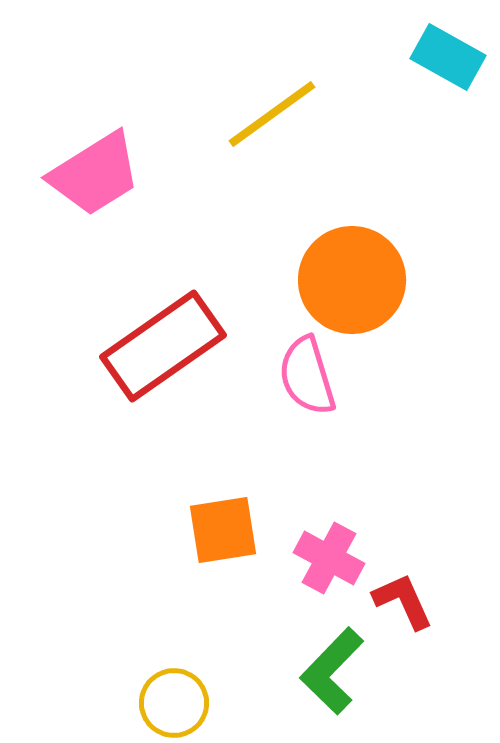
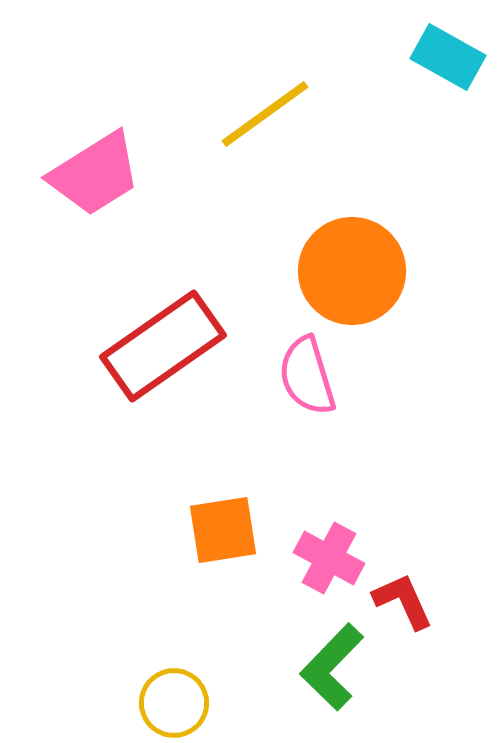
yellow line: moved 7 px left
orange circle: moved 9 px up
green L-shape: moved 4 px up
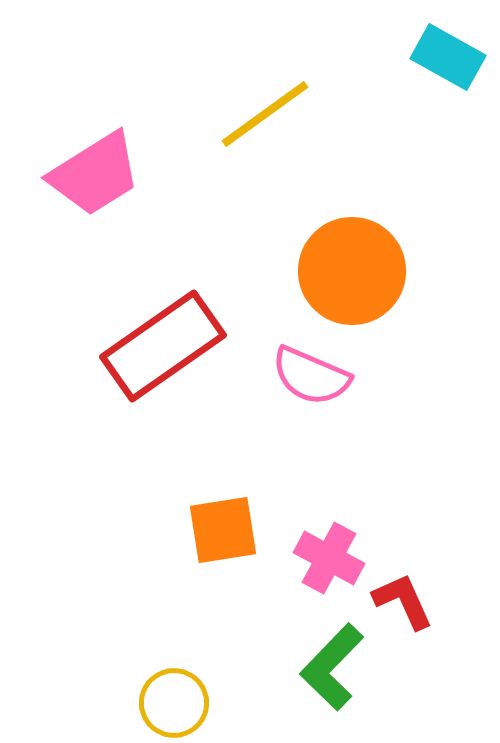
pink semicircle: moved 4 px right; rotated 50 degrees counterclockwise
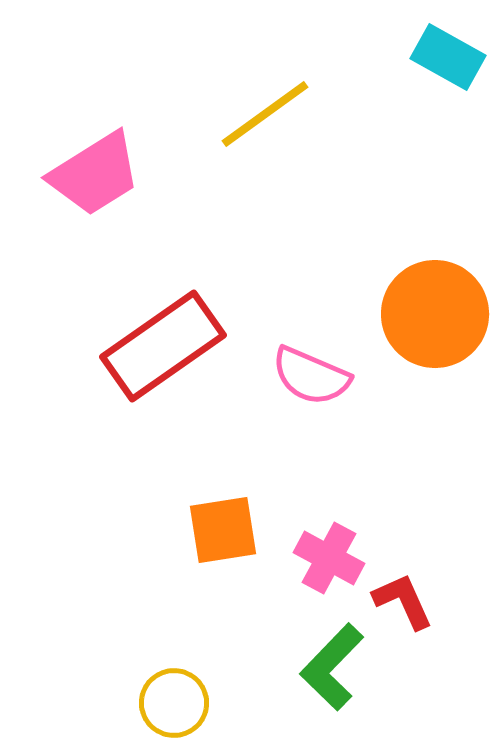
orange circle: moved 83 px right, 43 px down
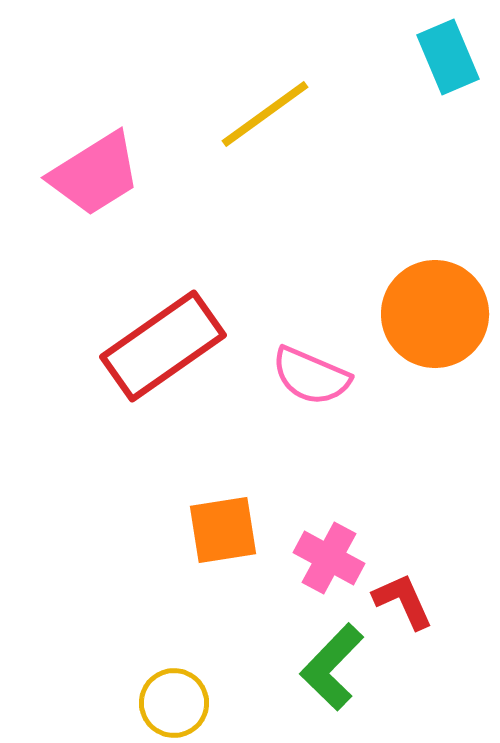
cyan rectangle: rotated 38 degrees clockwise
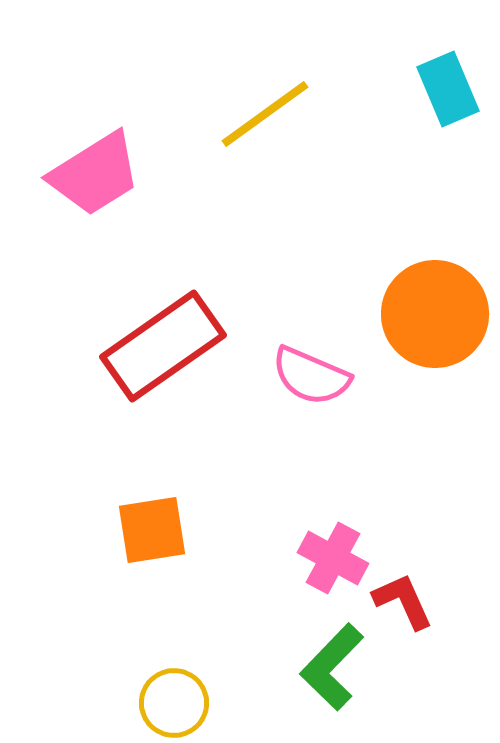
cyan rectangle: moved 32 px down
orange square: moved 71 px left
pink cross: moved 4 px right
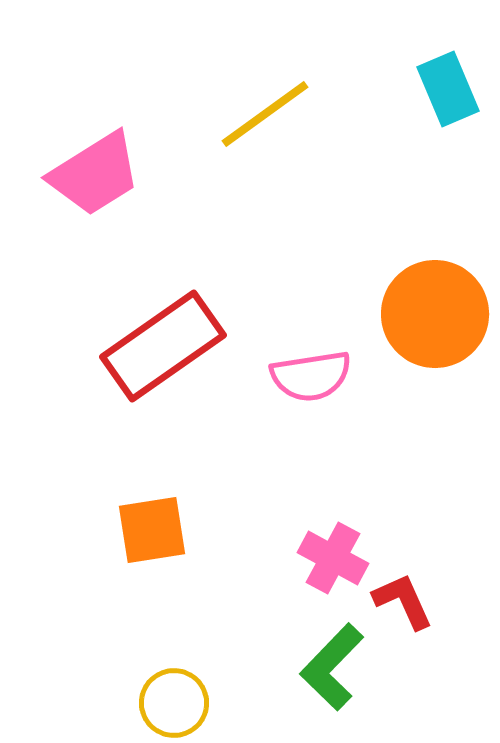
pink semicircle: rotated 32 degrees counterclockwise
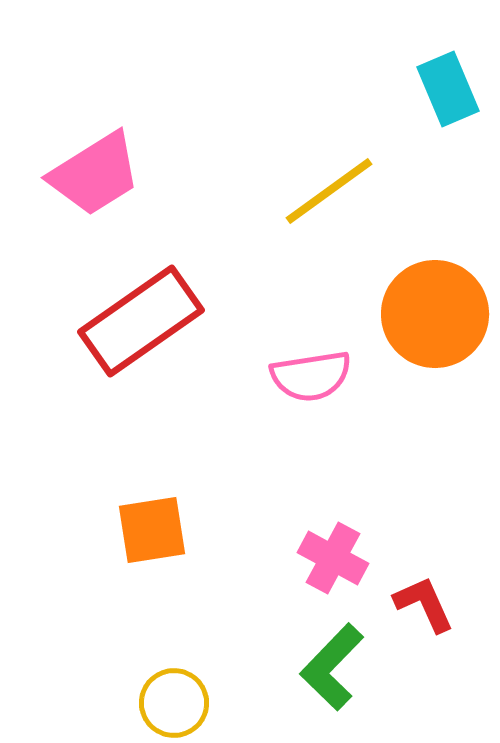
yellow line: moved 64 px right, 77 px down
red rectangle: moved 22 px left, 25 px up
red L-shape: moved 21 px right, 3 px down
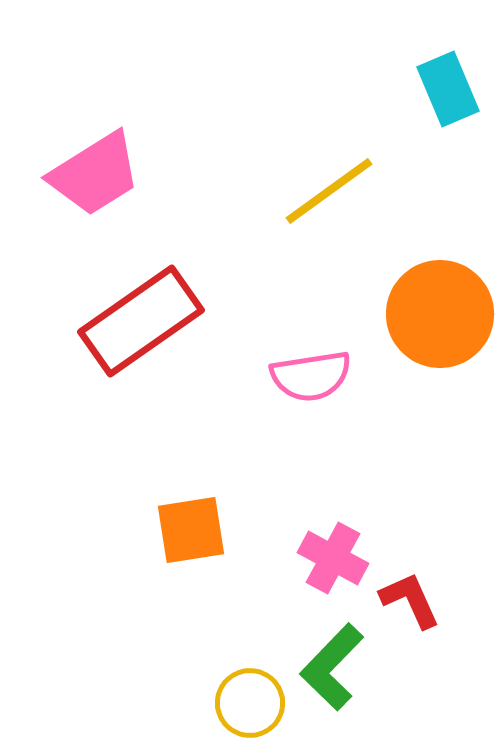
orange circle: moved 5 px right
orange square: moved 39 px right
red L-shape: moved 14 px left, 4 px up
yellow circle: moved 76 px right
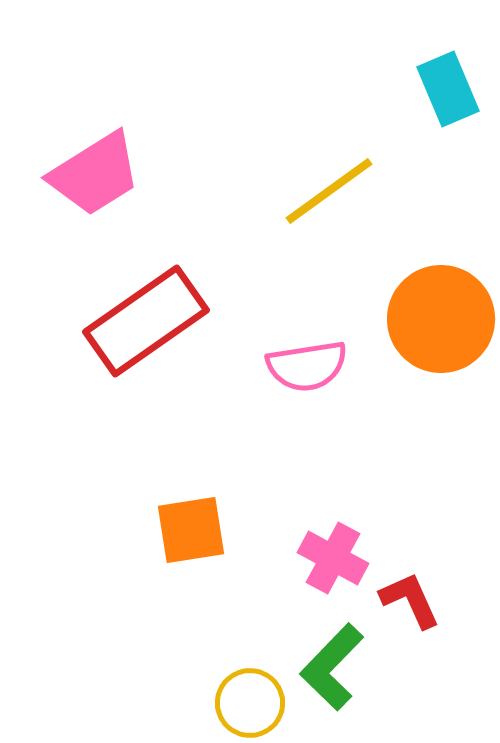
orange circle: moved 1 px right, 5 px down
red rectangle: moved 5 px right
pink semicircle: moved 4 px left, 10 px up
